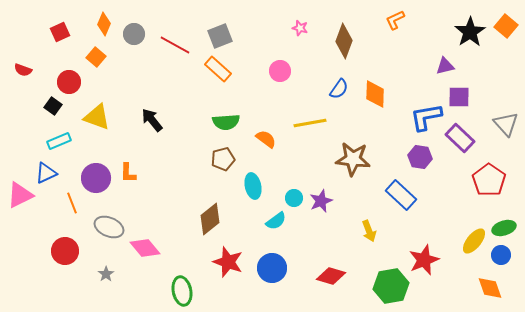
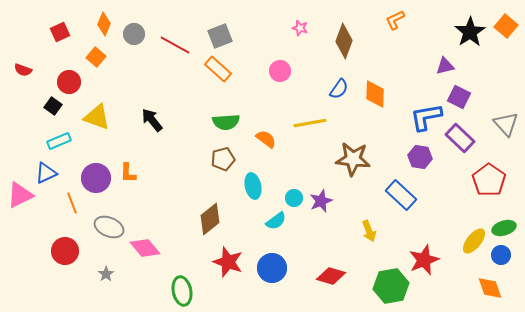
purple square at (459, 97): rotated 25 degrees clockwise
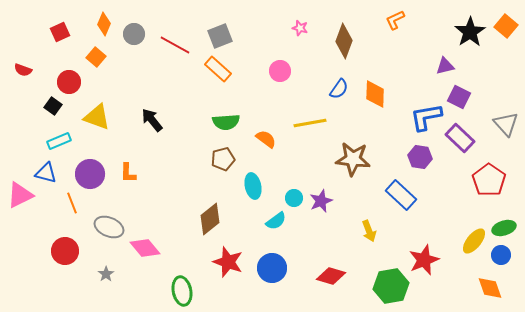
blue triangle at (46, 173): rotated 40 degrees clockwise
purple circle at (96, 178): moved 6 px left, 4 px up
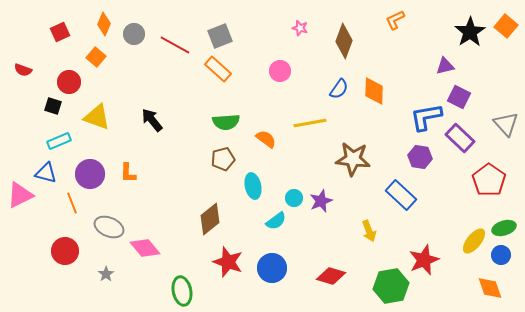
orange diamond at (375, 94): moved 1 px left, 3 px up
black square at (53, 106): rotated 18 degrees counterclockwise
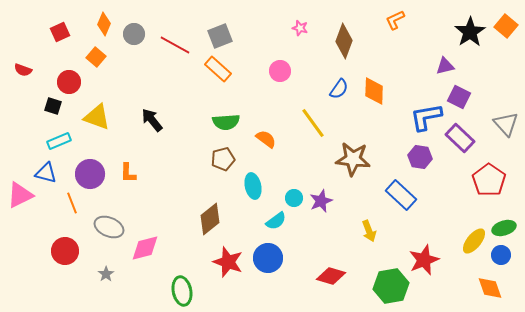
yellow line at (310, 123): moved 3 px right; rotated 64 degrees clockwise
pink diamond at (145, 248): rotated 64 degrees counterclockwise
blue circle at (272, 268): moved 4 px left, 10 px up
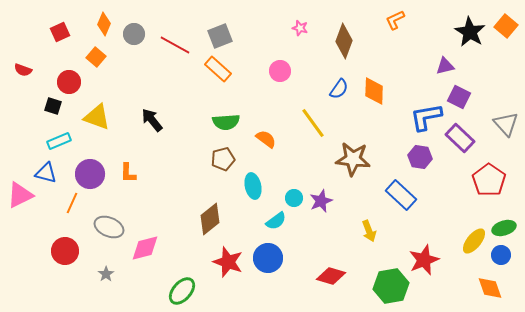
black star at (470, 32): rotated 8 degrees counterclockwise
orange line at (72, 203): rotated 45 degrees clockwise
green ellipse at (182, 291): rotated 52 degrees clockwise
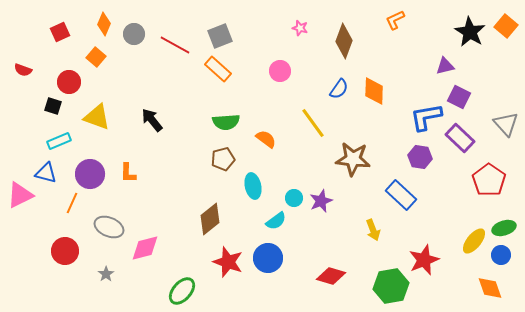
yellow arrow at (369, 231): moved 4 px right, 1 px up
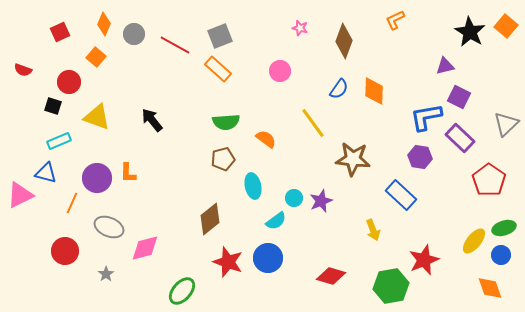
gray triangle at (506, 124): rotated 28 degrees clockwise
purple circle at (90, 174): moved 7 px right, 4 px down
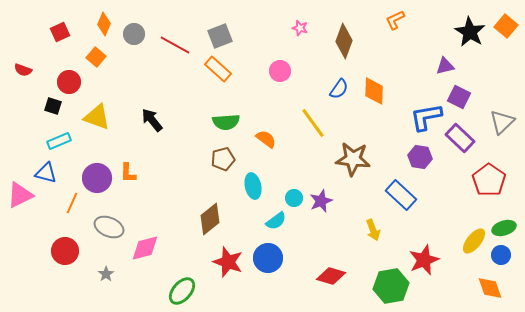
gray triangle at (506, 124): moved 4 px left, 2 px up
